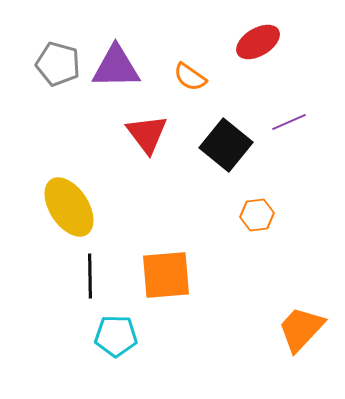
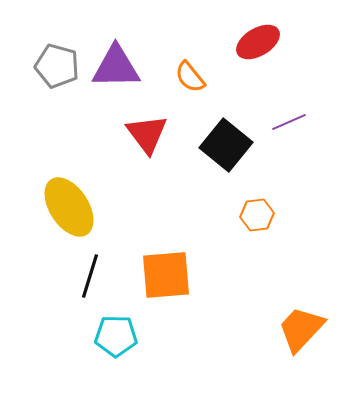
gray pentagon: moved 1 px left, 2 px down
orange semicircle: rotated 16 degrees clockwise
black line: rotated 18 degrees clockwise
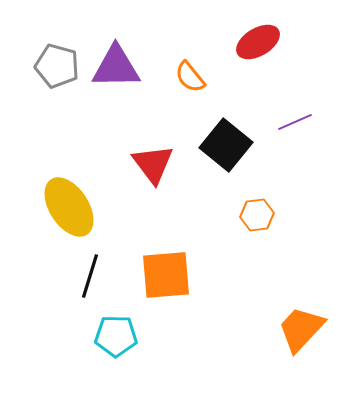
purple line: moved 6 px right
red triangle: moved 6 px right, 30 px down
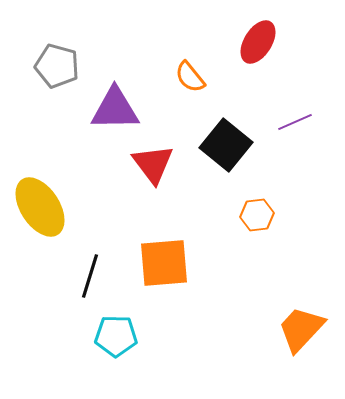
red ellipse: rotated 27 degrees counterclockwise
purple triangle: moved 1 px left, 42 px down
yellow ellipse: moved 29 px left
orange square: moved 2 px left, 12 px up
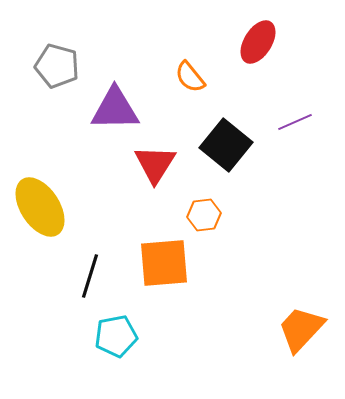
red triangle: moved 2 px right; rotated 9 degrees clockwise
orange hexagon: moved 53 px left
cyan pentagon: rotated 12 degrees counterclockwise
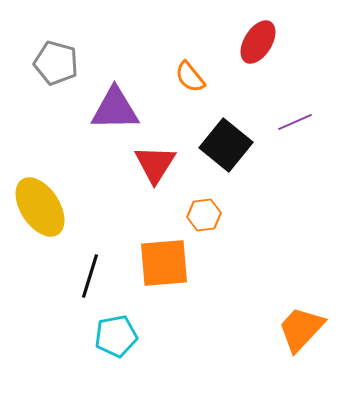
gray pentagon: moved 1 px left, 3 px up
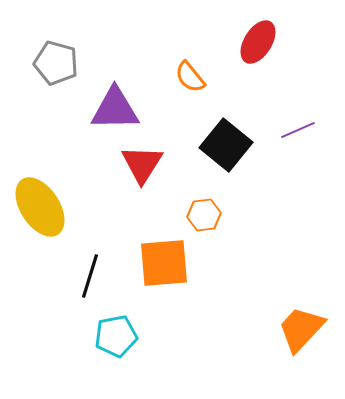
purple line: moved 3 px right, 8 px down
red triangle: moved 13 px left
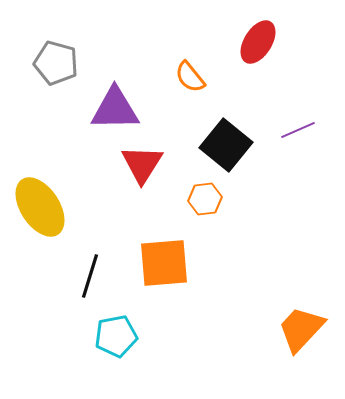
orange hexagon: moved 1 px right, 16 px up
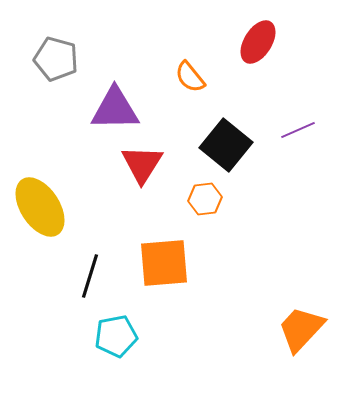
gray pentagon: moved 4 px up
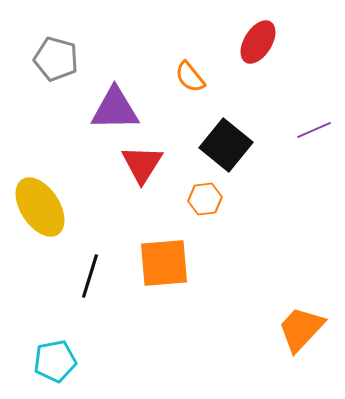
purple line: moved 16 px right
cyan pentagon: moved 61 px left, 25 px down
